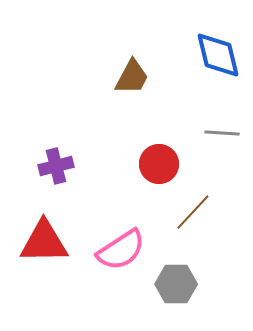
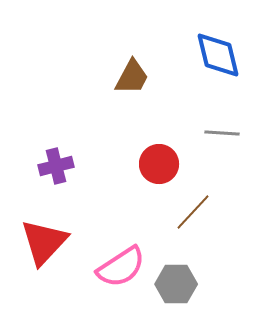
red triangle: rotated 46 degrees counterclockwise
pink semicircle: moved 17 px down
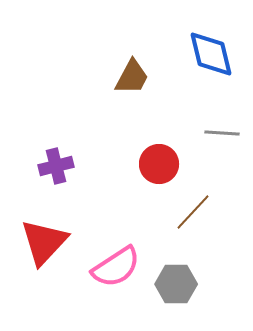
blue diamond: moved 7 px left, 1 px up
pink semicircle: moved 5 px left
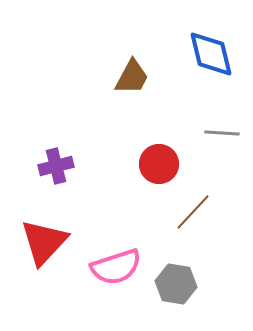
pink semicircle: rotated 15 degrees clockwise
gray hexagon: rotated 9 degrees clockwise
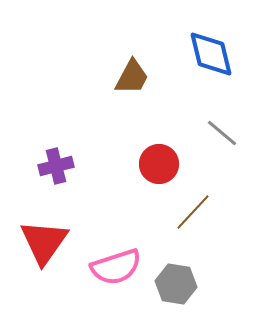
gray line: rotated 36 degrees clockwise
red triangle: rotated 8 degrees counterclockwise
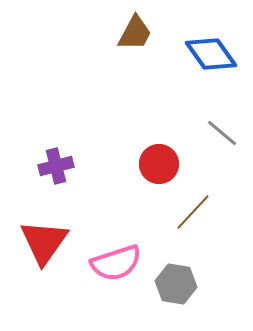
blue diamond: rotated 22 degrees counterclockwise
brown trapezoid: moved 3 px right, 44 px up
pink semicircle: moved 4 px up
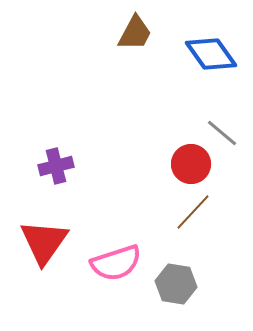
red circle: moved 32 px right
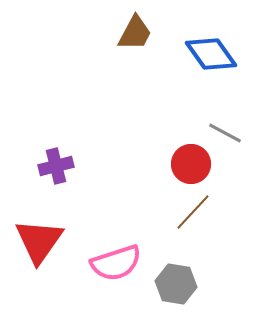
gray line: moved 3 px right; rotated 12 degrees counterclockwise
red triangle: moved 5 px left, 1 px up
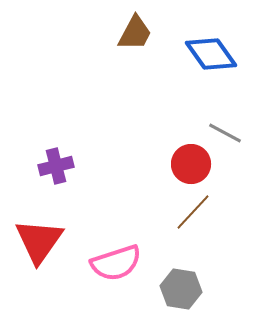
gray hexagon: moved 5 px right, 5 px down
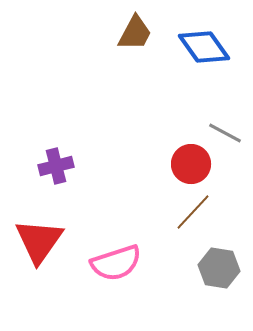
blue diamond: moved 7 px left, 7 px up
gray hexagon: moved 38 px right, 21 px up
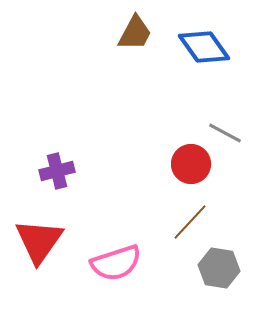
purple cross: moved 1 px right, 5 px down
brown line: moved 3 px left, 10 px down
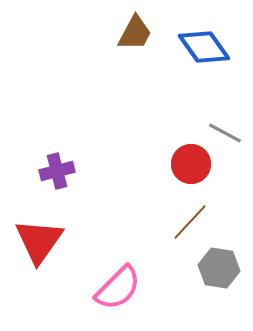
pink semicircle: moved 2 px right, 25 px down; rotated 27 degrees counterclockwise
